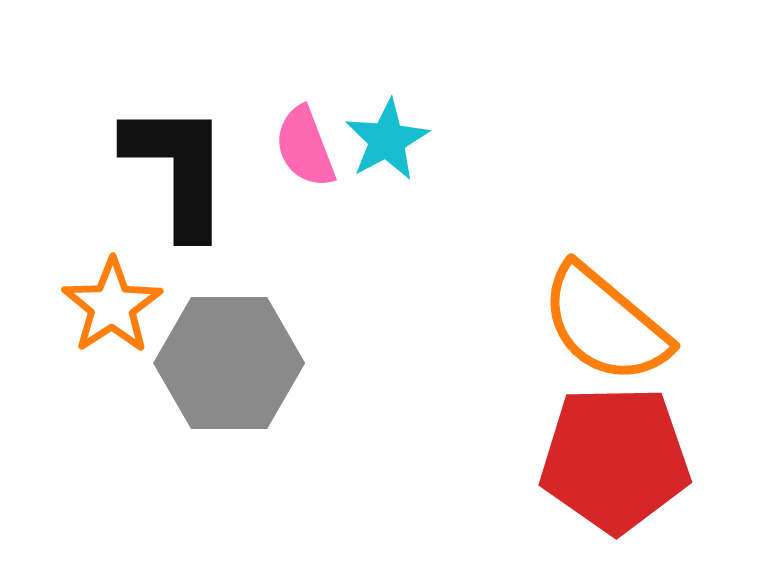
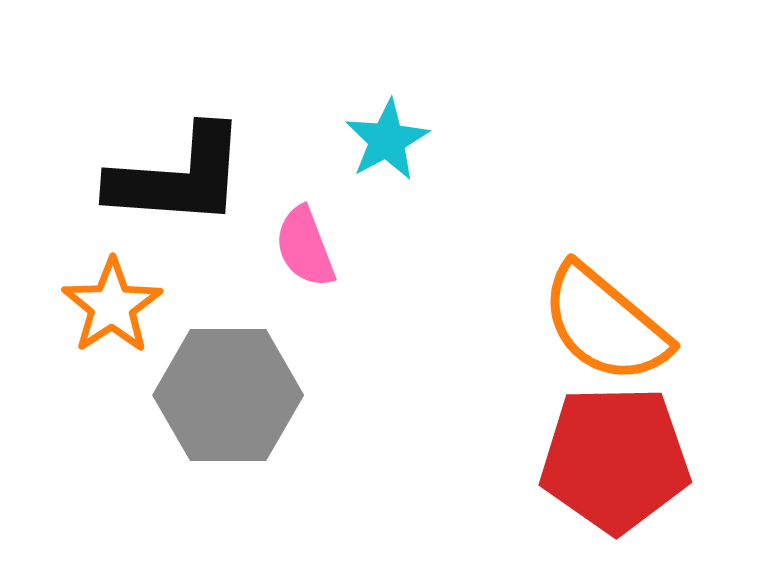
pink semicircle: moved 100 px down
black L-shape: moved 8 px down; rotated 94 degrees clockwise
gray hexagon: moved 1 px left, 32 px down
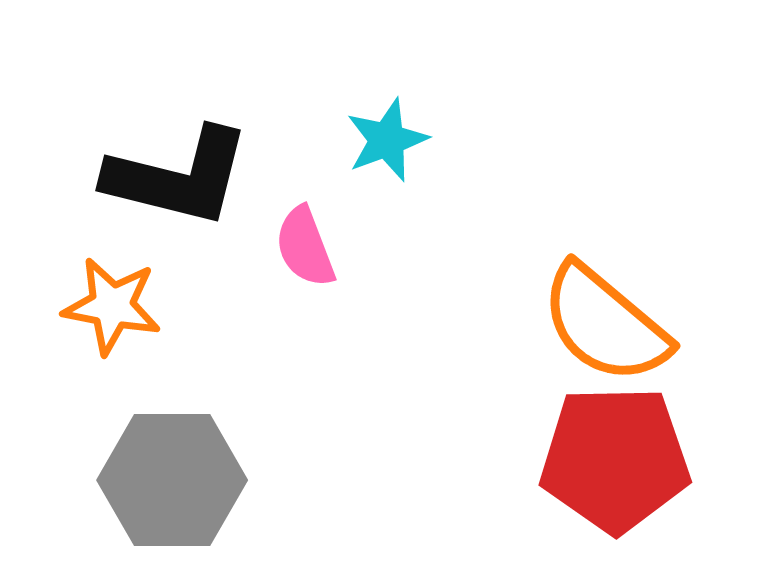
cyan star: rotated 8 degrees clockwise
black L-shape: rotated 10 degrees clockwise
orange star: rotated 28 degrees counterclockwise
gray hexagon: moved 56 px left, 85 px down
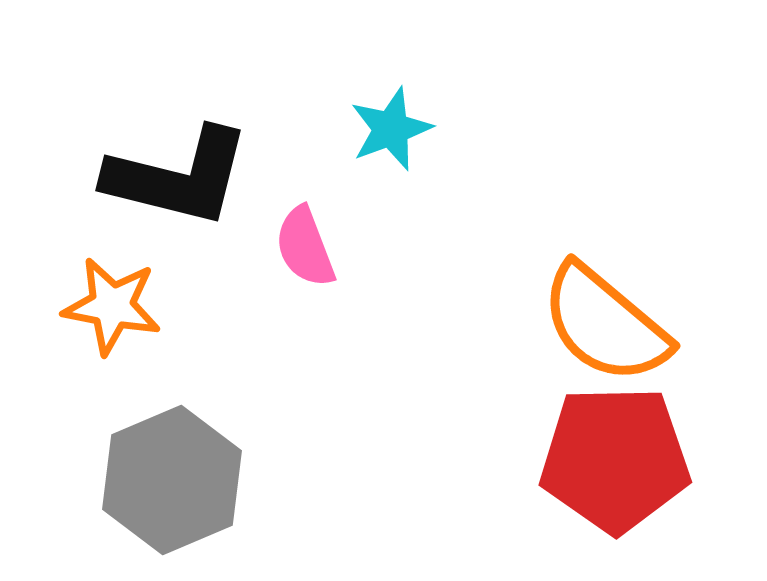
cyan star: moved 4 px right, 11 px up
gray hexagon: rotated 23 degrees counterclockwise
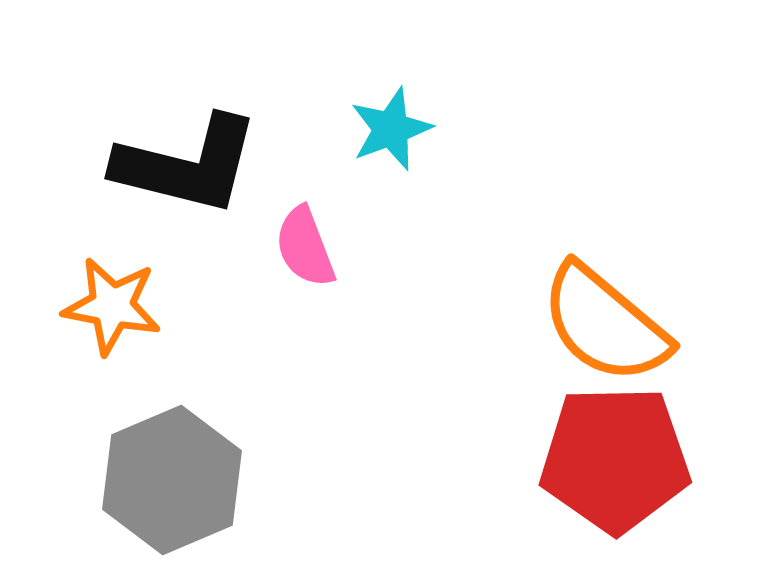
black L-shape: moved 9 px right, 12 px up
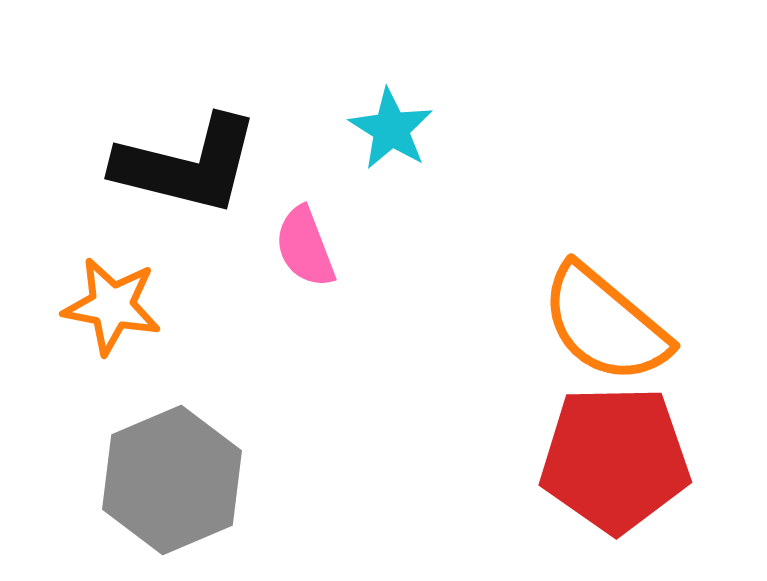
cyan star: rotated 20 degrees counterclockwise
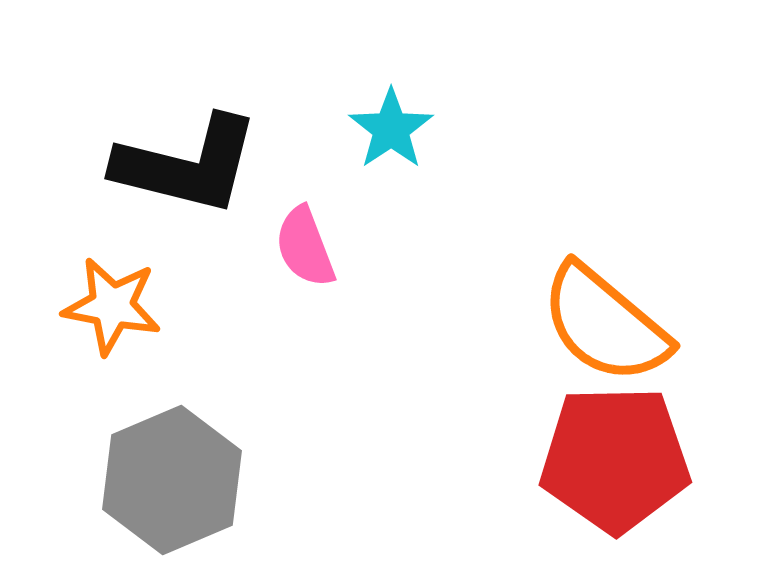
cyan star: rotated 6 degrees clockwise
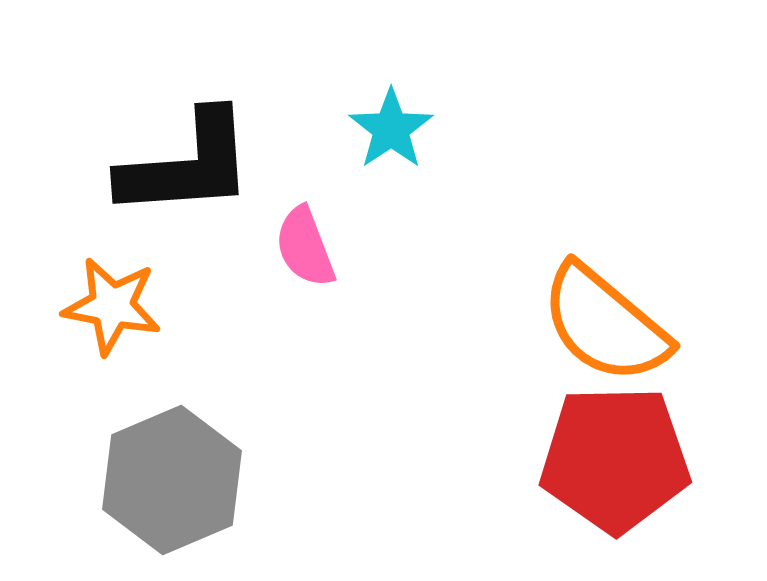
black L-shape: rotated 18 degrees counterclockwise
